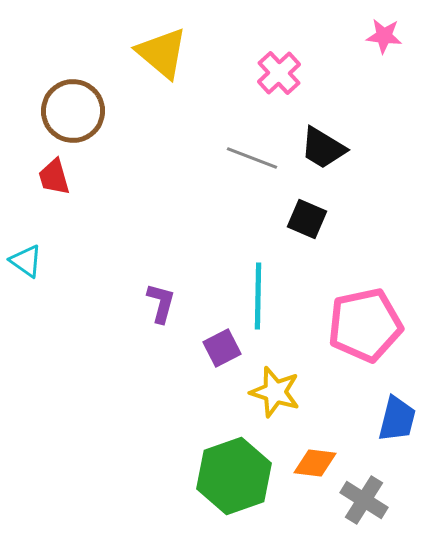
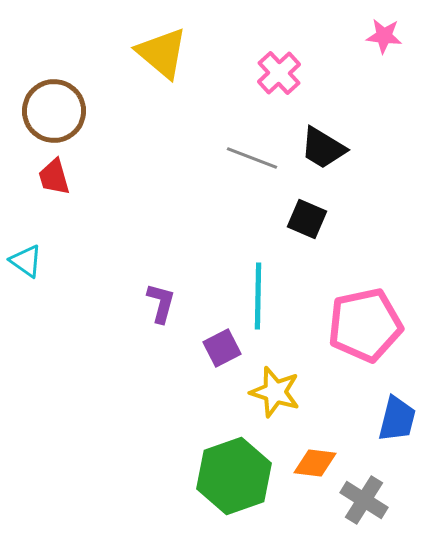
brown circle: moved 19 px left
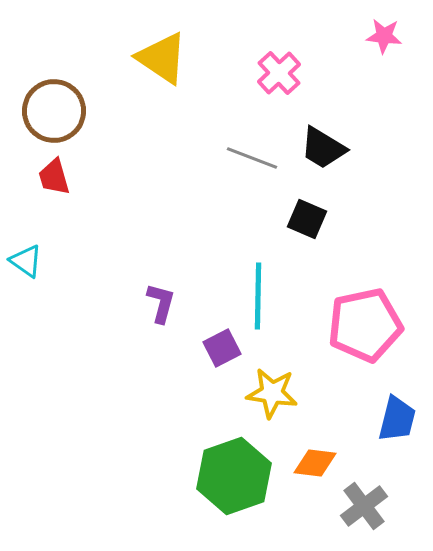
yellow triangle: moved 5 px down; rotated 6 degrees counterclockwise
yellow star: moved 3 px left, 1 px down; rotated 9 degrees counterclockwise
gray cross: moved 6 px down; rotated 21 degrees clockwise
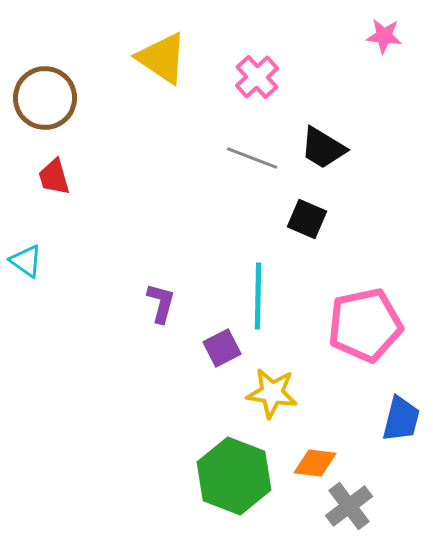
pink cross: moved 22 px left, 4 px down
brown circle: moved 9 px left, 13 px up
blue trapezoid: moved 4 px right
green hexagon: rotated 20 degrees counterclockwise
gray cross: moved 15 px left
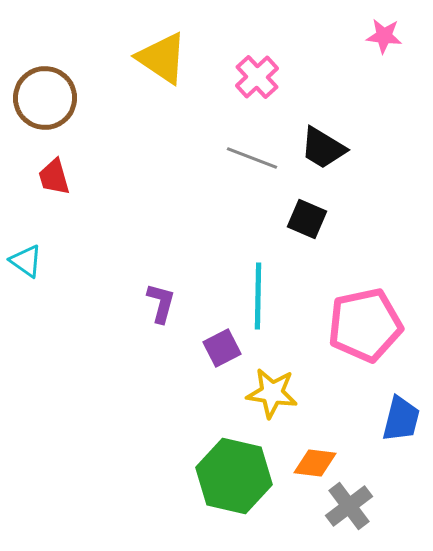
green hexagon: rotated 8 degrees counterclockwise
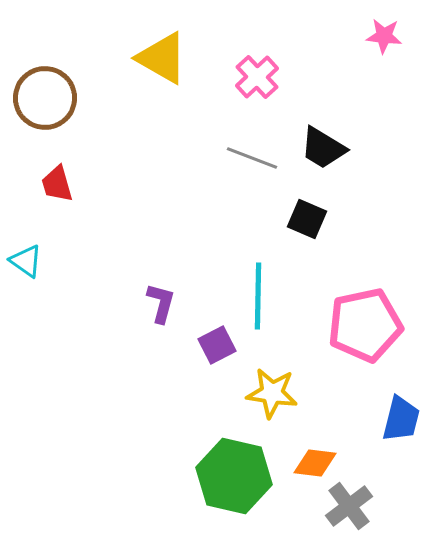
yellow triangle: rotated 4 degrees counterclockwise
red trapezoid: moved 3 px right, 7 px down
purple square: moved 5 px left, 3 px up
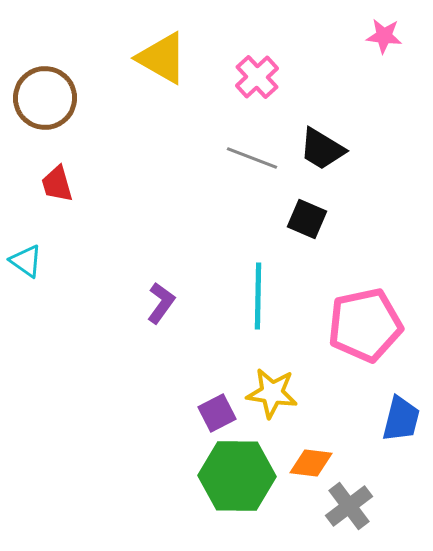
black trapezoid: moved 1 px left, 1 px down
purple L-shape: rotated 21 degrees clockwise
purple square: moved 68 px down
orange diamond: moved 4 px left
green hexagon: moved 3 px right; rotated 12 degrees counterclockwise
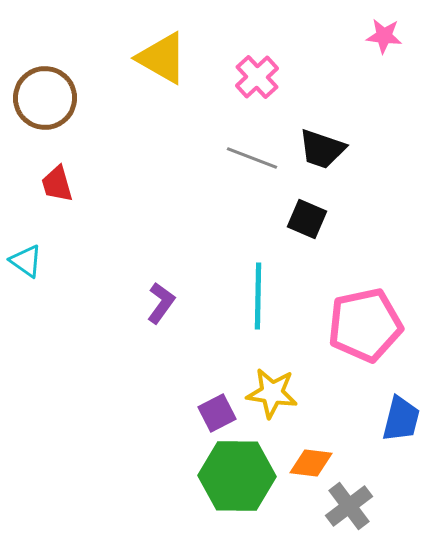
black trapezoid: rotated 12 degrees counterclockwise
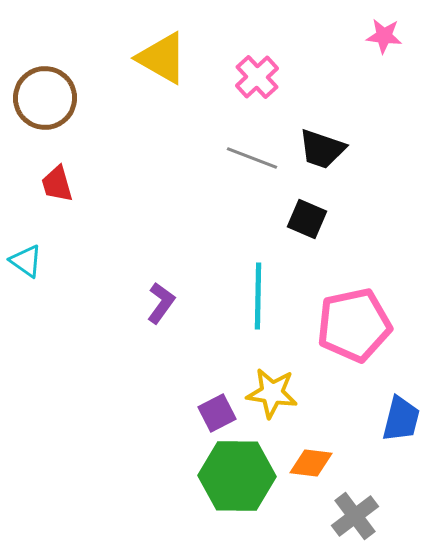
pink pentagon: moved 11 px left
gray cross: moved 6 px right, 10 px down
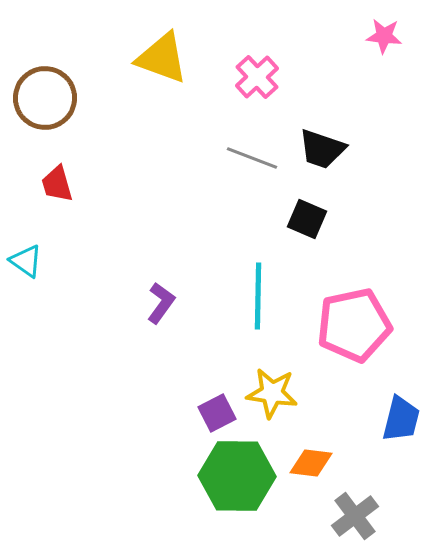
yellow triangle: rotated 10 degrees counterclockwise
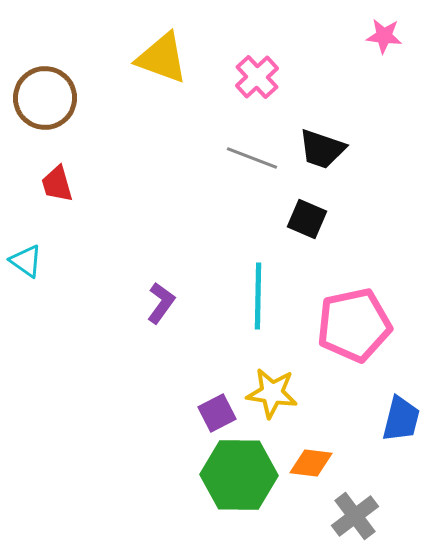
green hexagon: moved 2 px right, 1 px up
